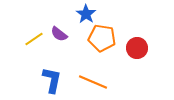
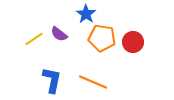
red circle: moved 4 px left, 6 px up
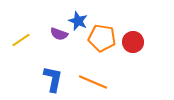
blue star: moved 8 px left, 7 px down; rotated 12 degrees counterclockwise
purple semicircle: rotated 18 degrees counterclockwise
yellow line: moved 13 px left, 1 px down
blue L-shape: moved 1 px right, 1 px up
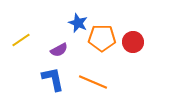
blue star: moved 2 px down
purple semicircle: moved 16 px down; rotated 48 degrees counterclockwise
orange pentagon: rotated 8 degrees counterclockwise
blue L-shape: rotated 24 degrees counterclockwise
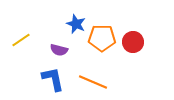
blue star: moved 2 px left, 1 px down
purple semicircle: rotated 42 degrees clockwise
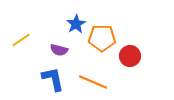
blue star: rotated 18 degrees clockwise
red circle: moved 3 px left, 14 px down
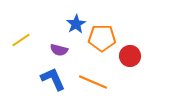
blue L-shape: rotated 12 degrees counterclockwise
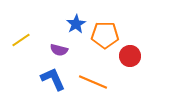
orange pentagon: moved 3 px right, 3 px up
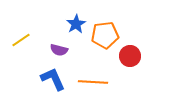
orange pentagon: rotated 8 degrees counterclockwise
orange line: rotated 20 degrees counterclockwise
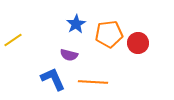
orange pentagon: moved 4 px right, 1 px up
yellow line: moved 8 px left
purple semicircle: moved 10 px right, 5 px down
red circle: moved 8 px right, 13 px up
